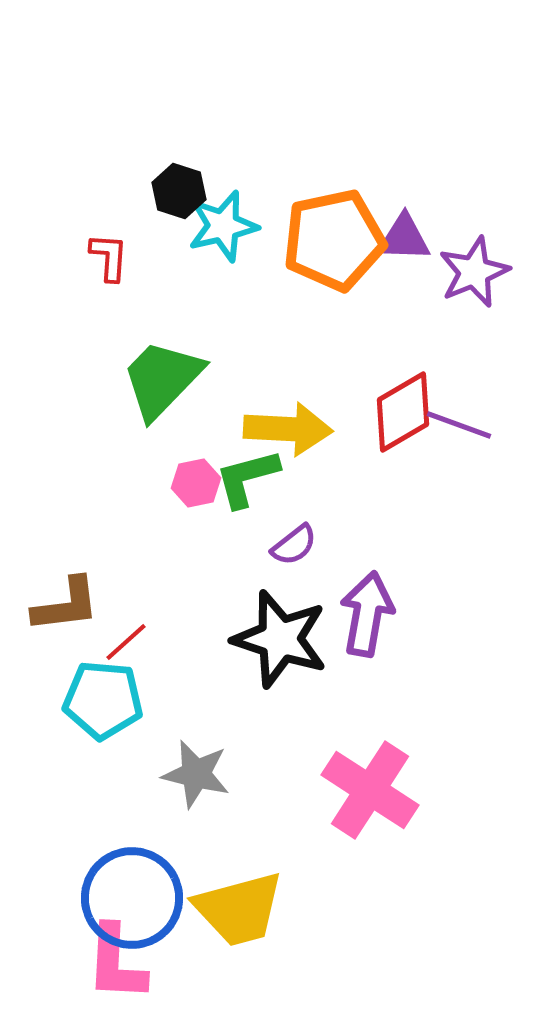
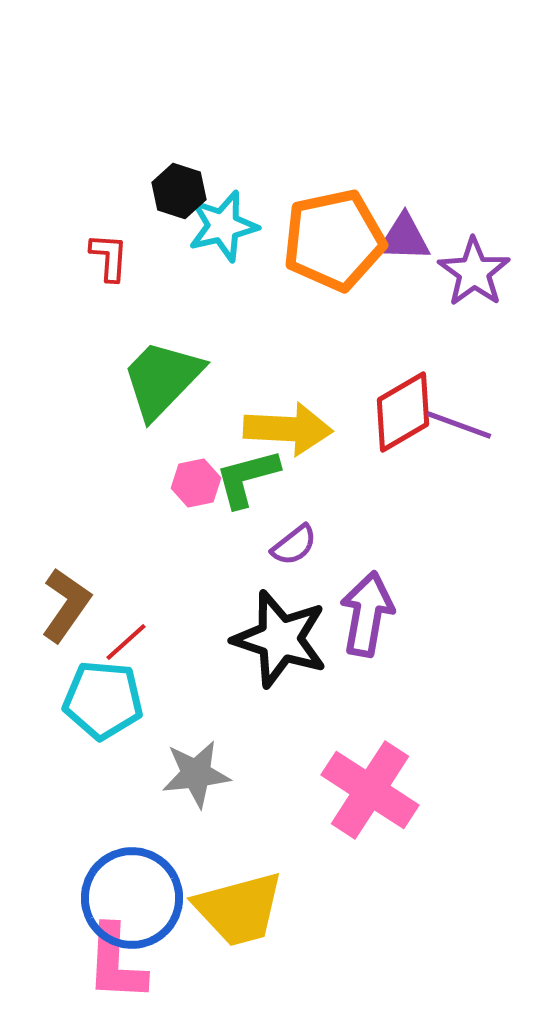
purple star: rotated 14 degrees counterclockwise
brown L-shape: rotated 48 degrees counterclockwise
gray star: rotated 20 degrees counterclockwise
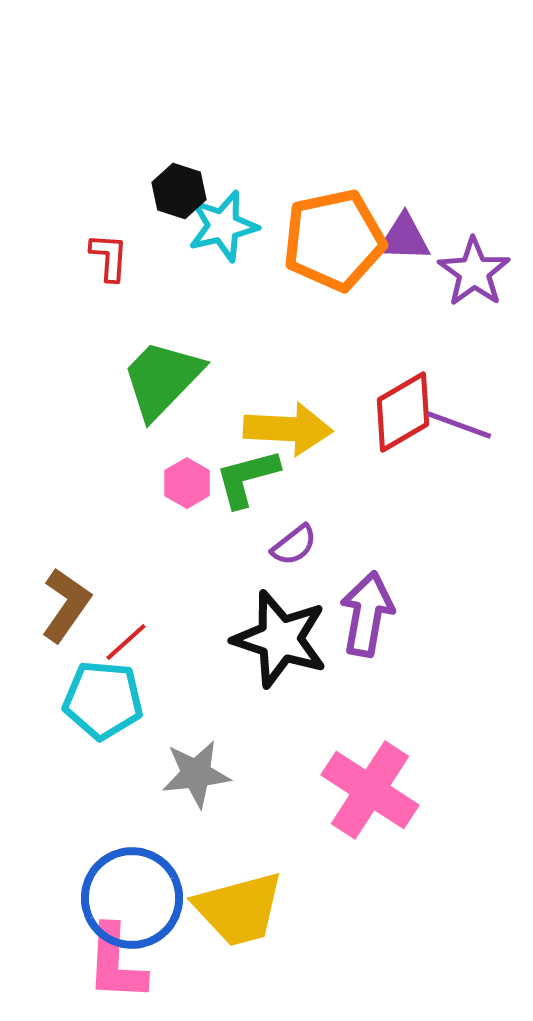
pink hexagon: moved 9 px left; rotated 18 degrees counterclockwise
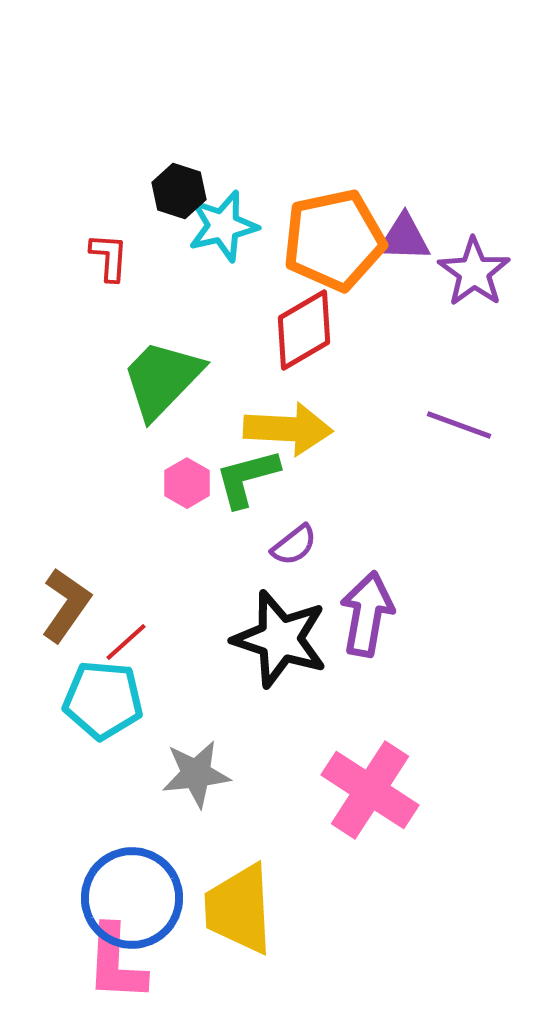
red diamond: moved 99 px left, 82 px up
yellow trapezoid: rotated 102 degrees clockwise
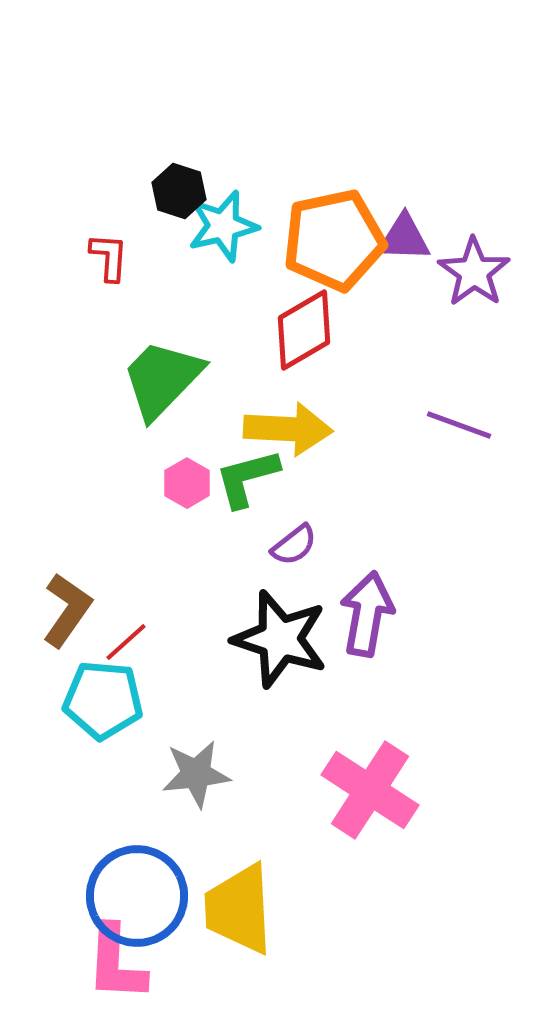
brown L-shape: moved 1 px right, 5 px down
blue circle: moved 5 px right, 2 px up
